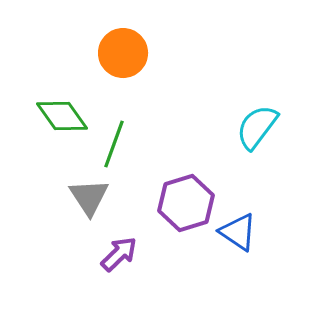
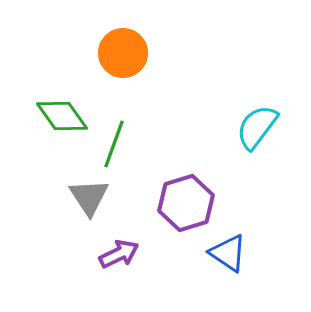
blue triangle: moved 10 px left, 21 px down
purple arrow: rotated 18 degrees clockwise
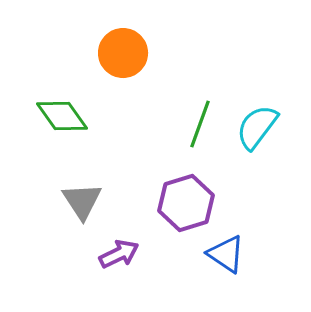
green line: moved 86 px right, 20 px up
gray triangle: moved 7 px left, 4 px down
blue triangle: moved 2 px left, 1 px down
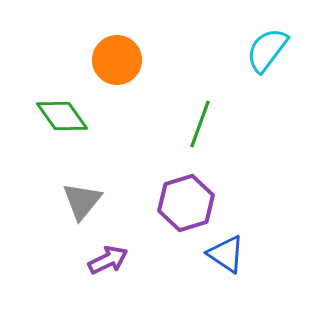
orange circle: moved 6 px left, 7 px down
cyan semicircle: moved 10 px right, 77 px up
gray triangle: rotated 12 degrees clockwise
purple arrow: moved 11 px left, 6 px down
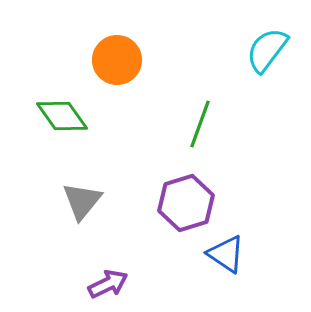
purple arrow: moved 24 px down
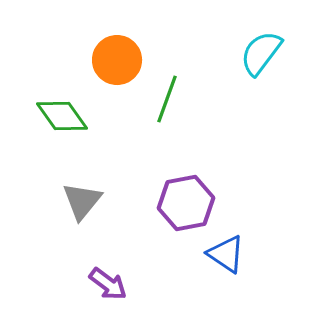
cyan semicircle: moved 6 px left, 3 px down
green line: moved 33 px left, 25 px up
purple hexagon: rotated 6 degrees clockwise
purple arrow: rotated 63 degrees clockwise
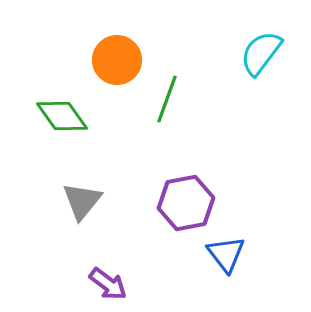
blue triangle: rotated 18 degrees clockwise
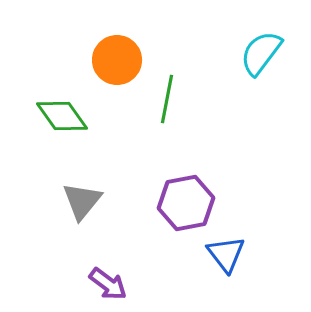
green line: rotated 9 degrees counterclockwise
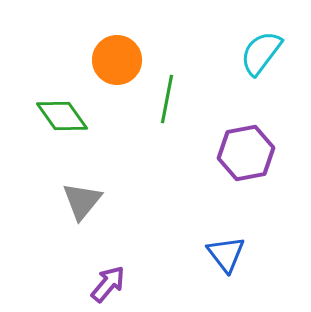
purple hexagon: moved 60 px right, 50 px up
purple arrow: rotated 87 degrees counterclockwise
